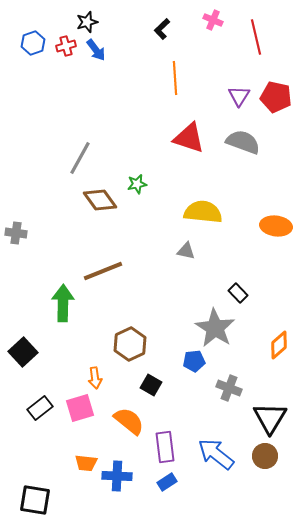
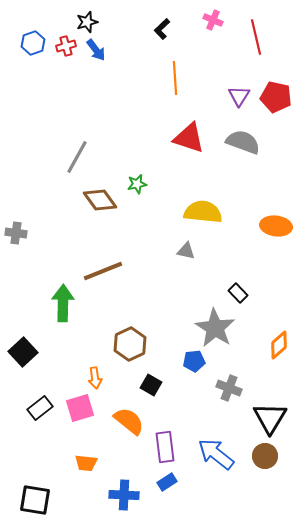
gray line at (80, 158): moved 3 px left, 1 px up
blue cross at (117, 476): moved 7 px right, 19 px down
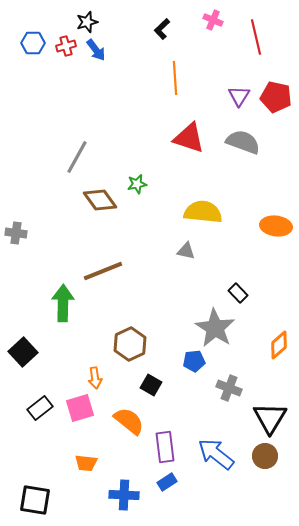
blue hexagon at (33, 43): rotated 20 degrees clockwise
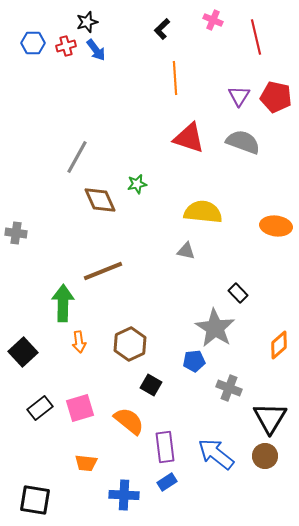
brown diamond at (100, 200): rotated 12 degrees clockwise
orange arrow at (95, 378): moved 16 px left, 36 px up
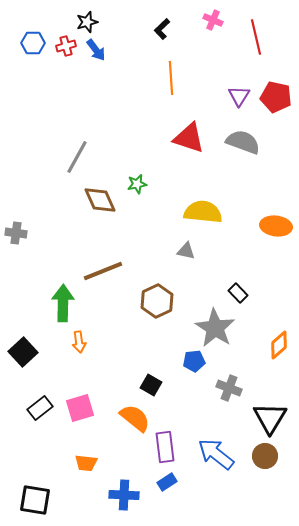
orange line at (175, 78): moved 4 px left
brown hexagon at (130, 344): moved 27 px right, 43 px up
orange semicircle at (129, 421): moved 6 px right, 3 px up
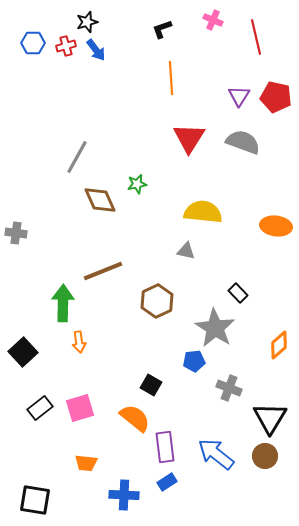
black L-shape at (162, 29): rotated 25 degrees clockwise
red triangle at (189, 138): rotated 44 degrees clockwise
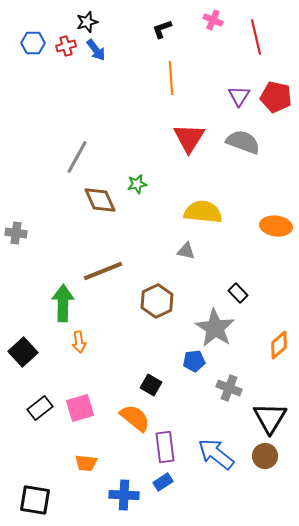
blue rectangle at (167, 482): moved 4 px left
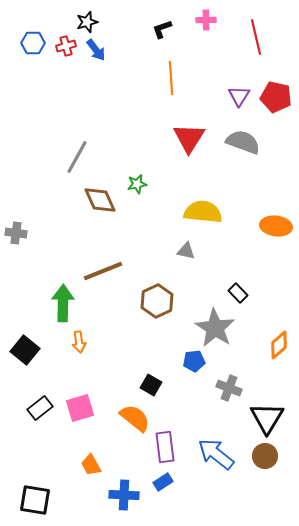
pink cross at (213, 20): moved 7 px left; rotated 24 degrees counterclockwise
black square at (23, 352): moved 2 px right, 2 px up; rotated 8 degrees counterclockwise
black triangle at (270, 418): moved 3 px left
orange trapezoid at (86, 463): moved 5 px right, 2 px down; rotated 55 degrees clockwise
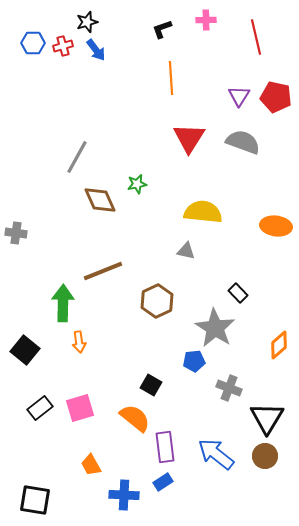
red cross at (66, 46): moved 3 px left
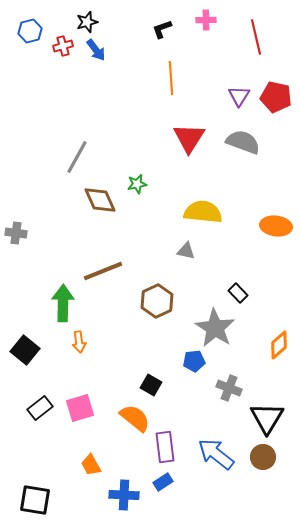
blue hexagon at (33, 43): moved 3 px left, 12 px up; rotated 15 degrees counterclockwise
brown circle at (265, 456): moved 2 px left, 1 px down
